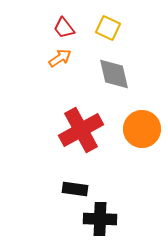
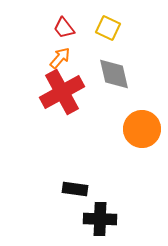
orange arrow: rotated 15 degrees counterclockwise
red cross: moved 19 px left, 38 px up
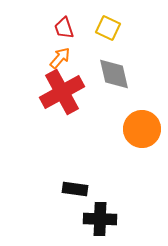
red trapezoid: rotated 20 degrees clockwise
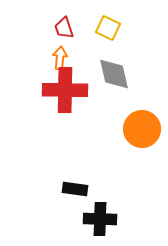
orange arrow: rotated 35 degrees counterclockwise
red cross: moved 3 px right, 2 px up; rotated 30 degrees clockwise
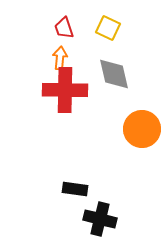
black cross: rotated 12 degrees clockwise
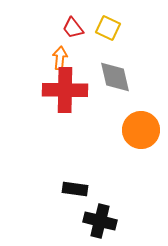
red trapezoid: moved 9 px right; rotated 20 degrees counterclockwise
gray diamond: moved 1 px right, 3 px down
orange circle: moved 1 px left, 1 px down
black cross: moved 2 px down
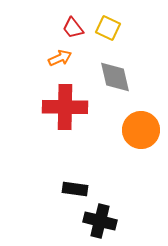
orange arrow: rotated 60 degrees clockwise
red cross: moved 17 px down
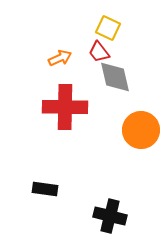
red trapezoid: moved 26 px right, 24 px down
black rectangle: moved 30 px left
black cross: moved 10 px right, 5 px up
